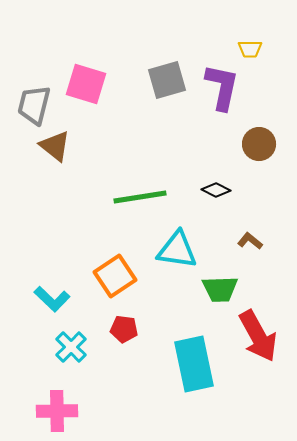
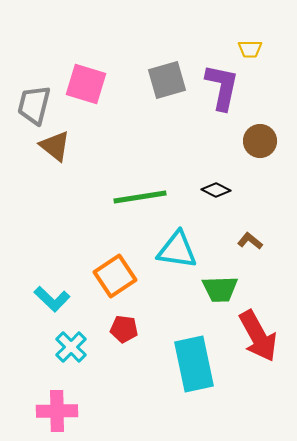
brown circle: moved 1 px right, 3 px up
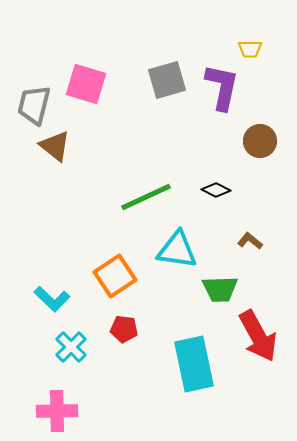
green line: moved 6 px right; rotated 16 degrees counterclockwise
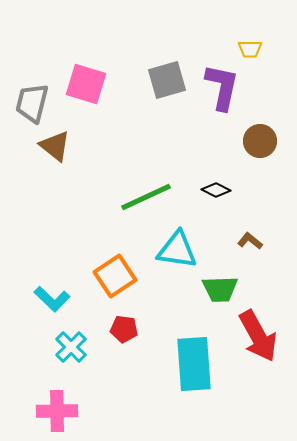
gray trapezoid: moved 2 px left, 2 px up
cyan rectangle: rotated 8 degrees clockwise
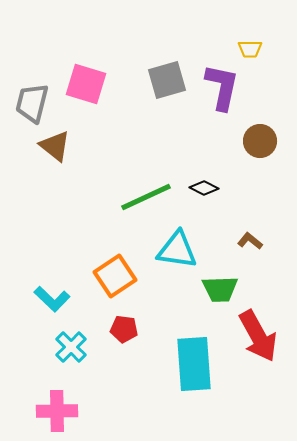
black diamond: moved 12 px left, 2 px up
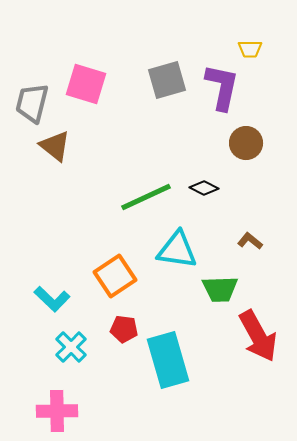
brown circle: moved 14 px left, 2 px down
cyan rectangle: moved 26 px left, 4 px up; rotated 12 degrees counterclockwise
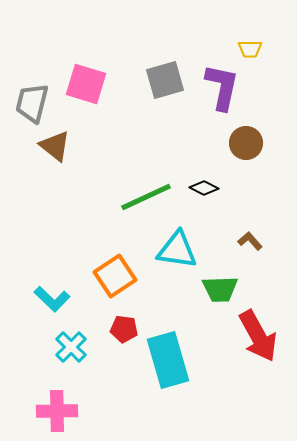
gray square: moved 2 px left
brown L-shape: rotated 10 degrees clockwise
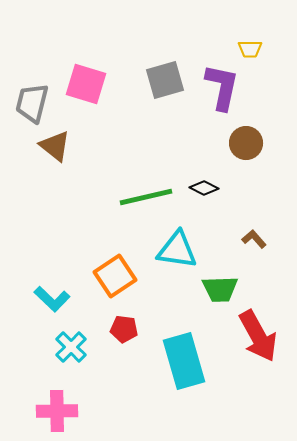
green line: rotated 12 degrees clockwise
brown L-shape: moved 4 px right, 2 px up
cyan rectangle: moved 16 px right, 1 px down
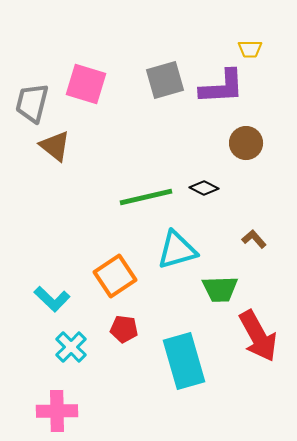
purple L-shape: rotated 75 degrees clockwise
cyan triangle: rotated 24 degrees counterclockwise
